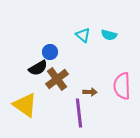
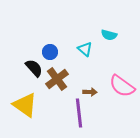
cyan triangle: moved 2 px right, 14 px down
black semicircle: moved 4 px left; rotated 102 degrees counterclockwise
pink semicircle: rotated 52 degrees counterclockwise
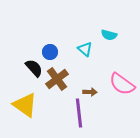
pink semicircle: moved 2 px up
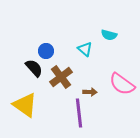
blue circle: moved 4 px left, 1 px up
brown cross: moved 4 px right, 2 px up
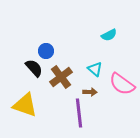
cyan semicircle: rotated 42 degrees counterclockwise
cyan triangle: moved 10 px right, 20 px down
yellow triangle: rotated 16 degrees counterclockwise
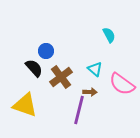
cyan semicircle: rotated 91 degrees counterclockwise
purple line: moved 3 px up; rotated 20 degrees clockwise
